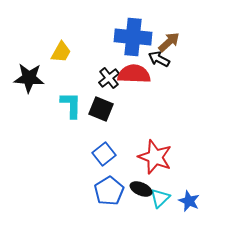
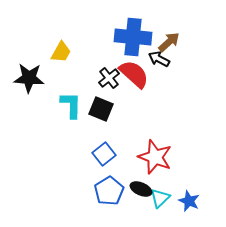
red semicircle: rotated 40 degrees clockwise
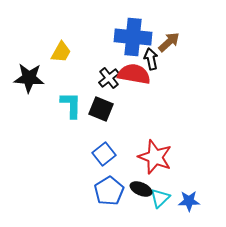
black arrow: moved 8 px left; rotated 50 degrees clockwise
red semicircle: rotated 32 degrees counterclockwise
blue star: rotated 25 degrees counterclockwise
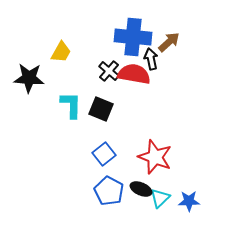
black cross: moved 7 px up; rotated 10 degrees counterclockwise
blue pentagon: rotated 12 degrees counterclockwise
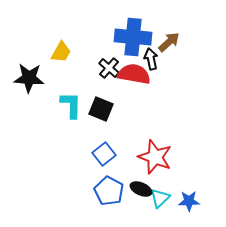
black cross: moved 3 px up
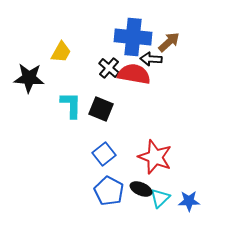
black arrow: rotated 75 degrees counterclockwise
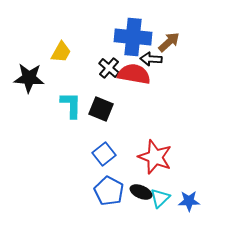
black ellipse: moved 3 px down
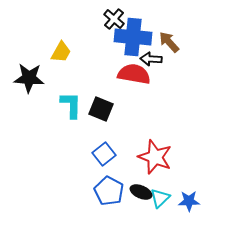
brown arrow: rotated 90 degrees counterclockwise
black cross: moved 5 px right, 49 px up
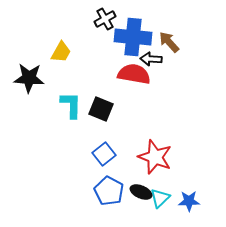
black cross: moved 9 px left; rotated 20 degrees clockwise
